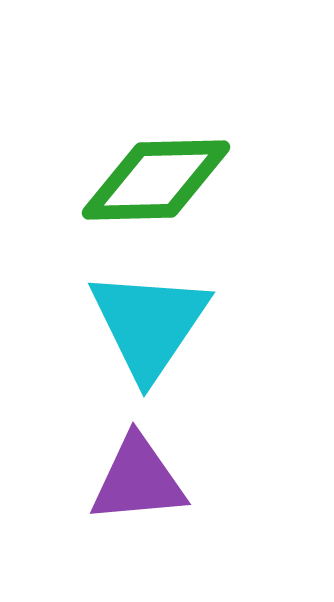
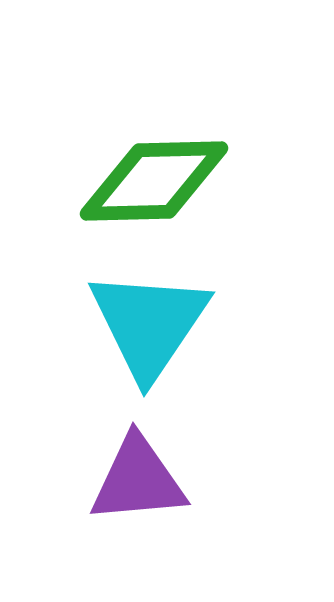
green diamond: moved 2 px left, 1 px down
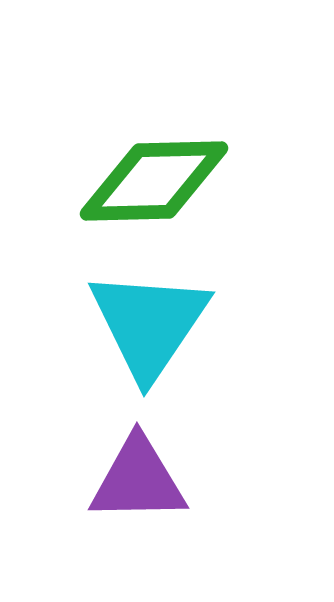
purple triangle: rotated 4 degrees clockwise
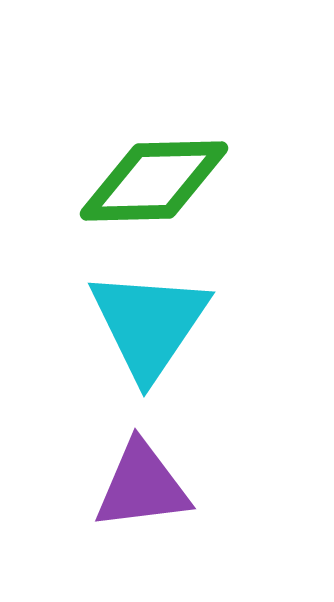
purple triangle: moved 4 px right, 6 px down; rotated 6 degrees counterclockwise
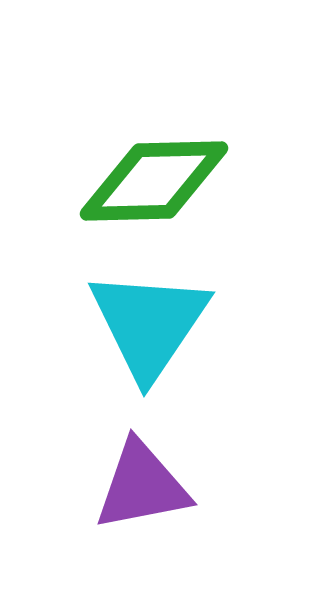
purple triangle: rotated 4 degrees counterclockwise
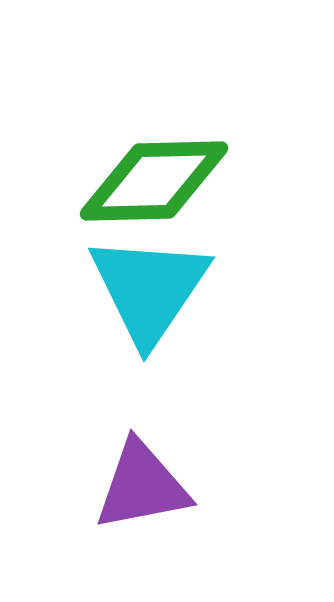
cyan triangle: moved 35 px up
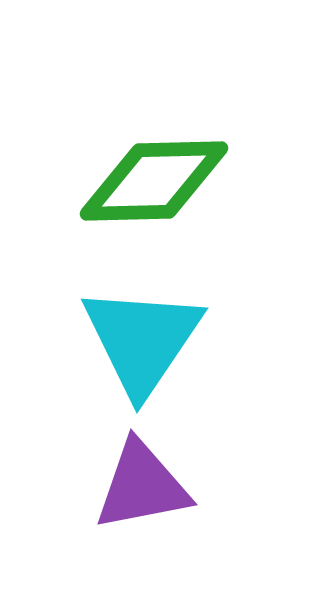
cyan triangle: moved 7 px left, 51 px down
